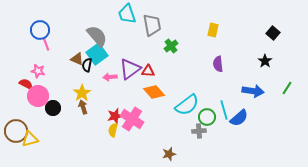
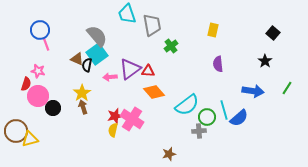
red semicircle: rotated 80 degrees clockwise
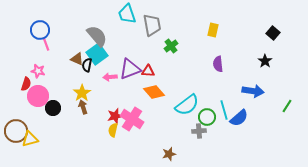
purple triangle: rotated 15 degrees clockwise
green line: moved 18 px down
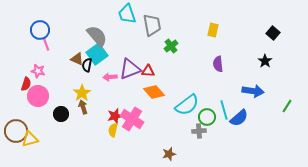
black circle: moved 8 px right, 6 px down
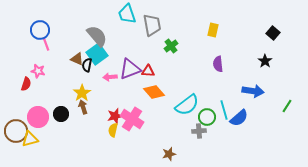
pink circle: moved 21 px down
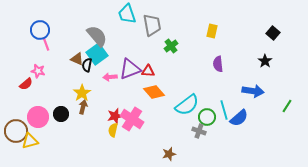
yellow rectangle: moved 1 px left, 1 px down
red semicircle: rotated 32 degrees clockwise
brown arrow: rotated 32 degrees clockwise
gray cross: rotated 24 degrees clockwise
yellow triangle: moved 2 px down
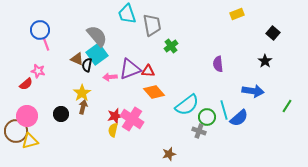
yellow rectangle: moved 25 px right, 17 px up; rotated 56 degrees clockwise
pink circle: moved 11 px left, 1 px up
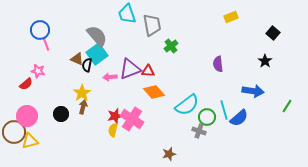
yellow rectangle: moved 6 px left, 3 px down
brown circle: moved 2 px left, 1 px down
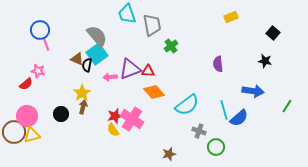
black star: rotated 24 degrees counterclockwise
green circle: moved 9 px right, 30 px down
yellow semicircle: rotated 48 degrees counterclockwise
yellow triangle: moved 2 px right, 6 px up
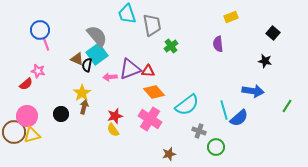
purple semicircle: moved 20 px up
brown arrow: moved 1 px right
pink cross: moved 18 px right
